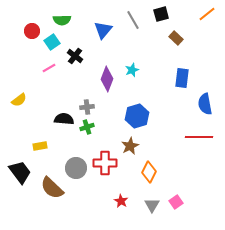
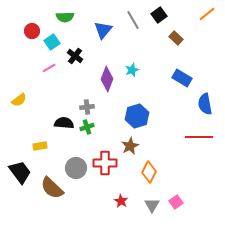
black square: moved 2 px left, 1 px down; rotated 21 degrees counterclockwise
green semicircle: moved 3 px right, 3 px up
blue rectangle: rotated 66 degrees counterclockwise
black semicircle: moved 4 px down
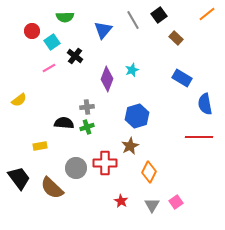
black trapezoid: moved 1 px left, 6 px down
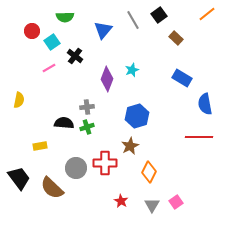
yellow semicircle: rotated 42 degrees counterclockwise
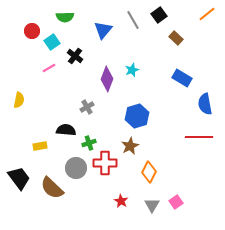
gray cross: rotated 24 degrees counterclockwise
black semicircle: moved 2 px right, 7 px down
green cross: moved 2 px right, 16 px down
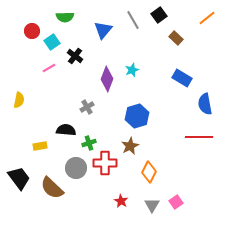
orange line: moved 4 px down
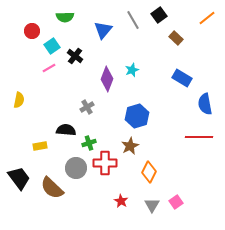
cyan square: moved 4 px down
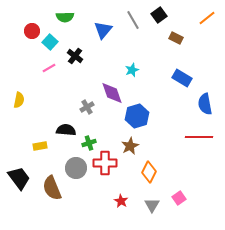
brown rectangle: rotated 16 degrees counterclockwise
cyan square: moved 2 px left, 4 px up; rotated 14 degrees counterclockwise
purple diamond: moved 5 px right, 14 px down; rotated 40 degrees counterclockwise
brown semicircle: rotated 25 degrees clockwise
pink square: moved 3 px right, 4 px up
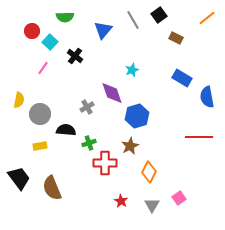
pink line: moved 6 px left; rotated 24 degrees counterclockwise
blue semicircle: moved 2 px right, 7 px up
gray circle: moved 36 px left, 54 px up
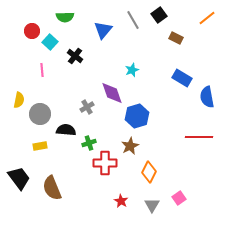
pink line: moved 1 px left, 2 px down; rotated 40 degrees counterclockwise
